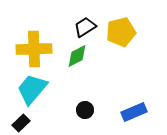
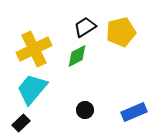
yellow cross: rotated 24 degrees counterclockwise
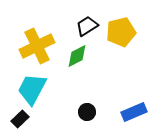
black trapezoid: moved 2 px right, 1 px up
yellow cross: moved 3 px right, 3 px up
cyan trapezoid: rotated 12 degrees counterclockwise
black circle: moved 2 px right, 2 px down
black rectangle: moved 1 px left, 4 px up
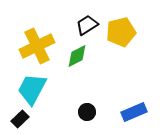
black trapezoid: moved 1 px up
